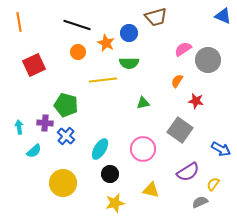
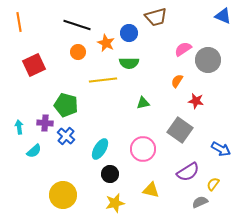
yellow circle: moved 12 px down
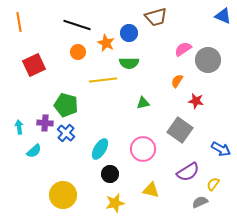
blue cross: moved 3 px up
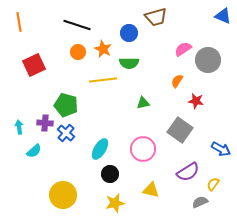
orange star: moved 3 px left, 6 px down
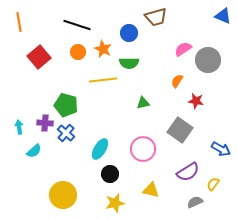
red square: moved 5 px right, 8 px up; rotated 15 degrees counterclockwise
gray semicircle: moved 5 px left
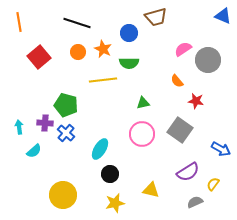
black line: moved 2 px up
orange semicircle: rotated 72 degrees counterclockwise
pink circle: moved 1 px left, 15 px up
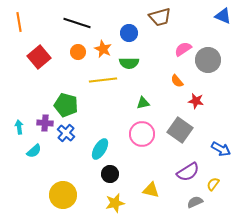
brown trapezoid: moved 4 px right
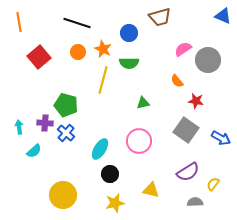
yellow line: rotated 68 degrees counterclockwise
gray square: moved 6 px right
pink circle: moved 3 px left, 7 px down
blue arrow: moved 11 px up
gray semicircle: rotated 21 degrees clockwise
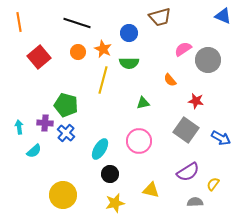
orange semicircle: moved 7 px left, 1 px up
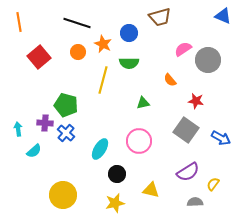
orange star: moved 5 px up
cyan arrow: moved 1 px left, 2 px down
black circle: moved 7 px right
